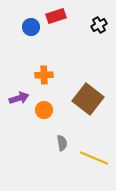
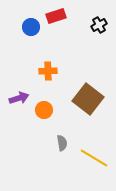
orange cross: moved 4 px right, 4 px up
yellow line: rotated 8 degrees clockwise
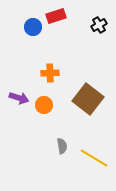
blue circle: moved 2 px right
orange cross: moved 2 px right, 2 px down
purple arrow: rotated 36 degrees clockwise
orange circle: moved 5 px up
gray semicircle: moved 3 px down
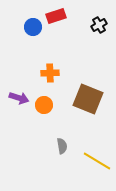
brown square: rotated 16 degrees counterclockwise
yellow line: moved 3 px right, 3 px down
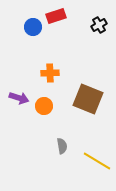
orange circle: moved 1 px down
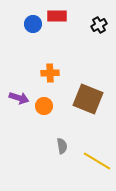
red rectangle: moved 1 px right; rotated 18 degrees clockwise
blue circle: moved 3 px up
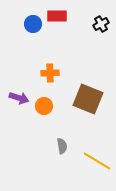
black cross: moved 2 px right, 1 px up
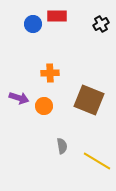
brown square: moved 1 px right, 1 px down
